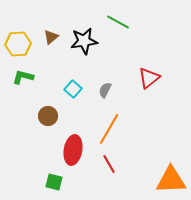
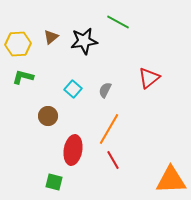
red line: moved 4 px right, 4 px up
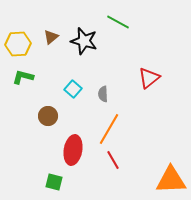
black star: rotated 24 degrees clockwise
gray semicircle: moved 2 px left, 4 px down; rotated 28 degrees counterclockwise
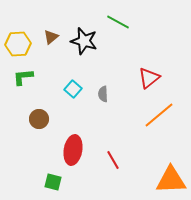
green L-shape: rotated 20 degrees counterclockwise
brown circle: moved 9 px left, 3 px down
orange line: moved 50 px right, 14 px up; rotated 20 degrees clockwise
green square: moved 1 px left
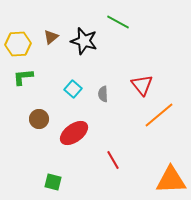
red triangle: moved 7 px left, 7 px down; rotated 30 degrees counterclockwise
red ellipse: moved 1 px right, 17 px up; rotated 44 degrees clockwise
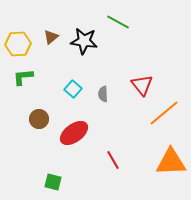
black star: rotated 8 degrees counterclockwise
orange line: moved 5 px right, 2 px up
orange triangle: moved 18 px up
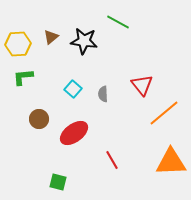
red line: moved 1 px left
green square: moved 5 px right
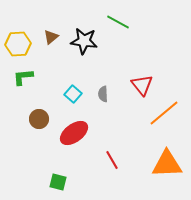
cyan square: moved 5 px down
orange triangle: moved 4 px left, 2 px down
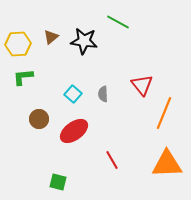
orange line: rotated 28 degrees counterclockwise
red ellipse: moved 2 px up
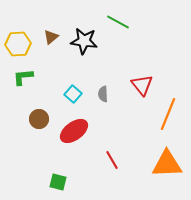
orange line: moved 4 px right, 1 px down
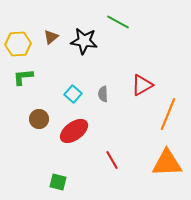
red triangle: rotated 40 degrees clockwise
orange triangle: moved 1 px up
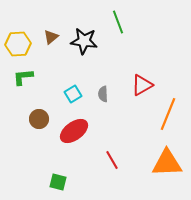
green line: rotated 40 degrees clockwise
cyan square: rotated 18 degrees clockwise
